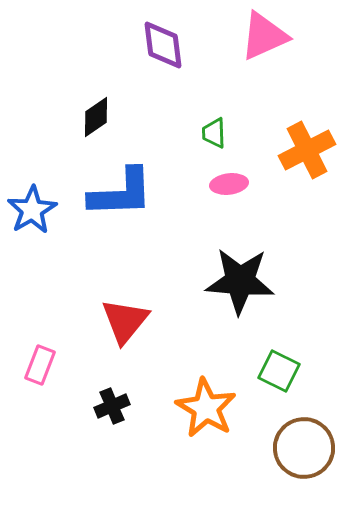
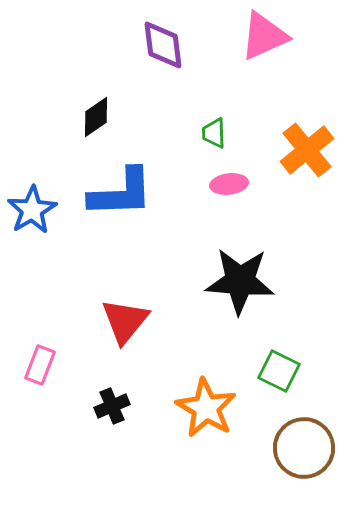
orange cross: rotated 12 degrees counterclockwise
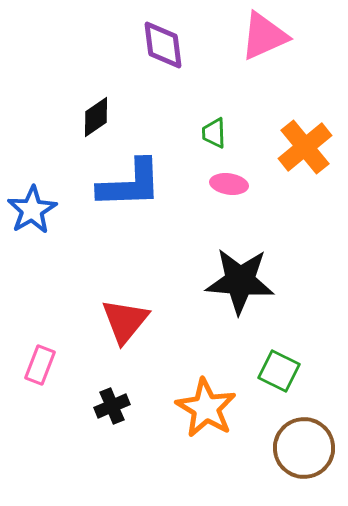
orange cross: moved 2 px left, 3 px up
pink ellipse: rotated 15 degrees clockwise
blue L-shape: moved 9 px right, 9 px up
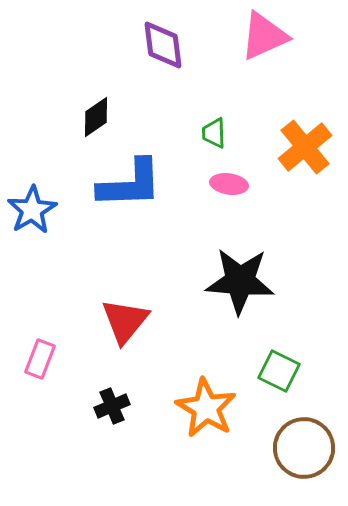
pink rectangle: moved 6 px up
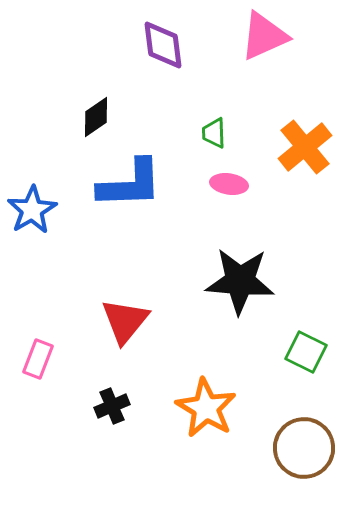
pink rectangle: moved 2 px left
green square: moved 27 px right, 19 px up
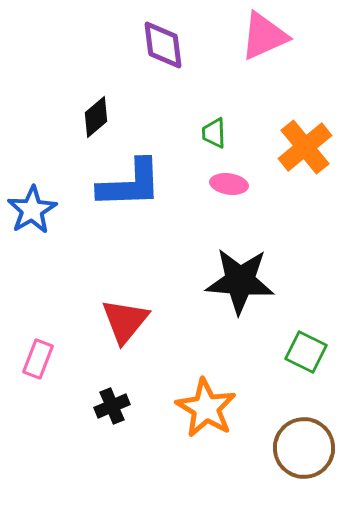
black diamond: rotated 6 degrees counterclockwise
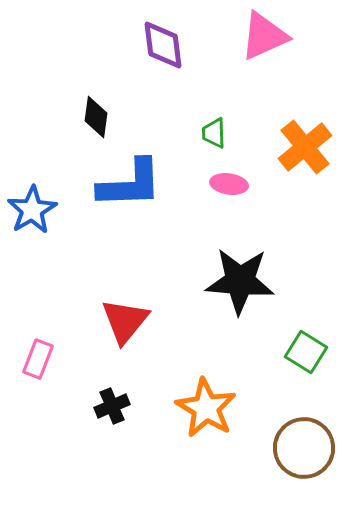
black diamond: rotated 42 degrees counterclockwise
green square: rotated 6 degrees clockwise
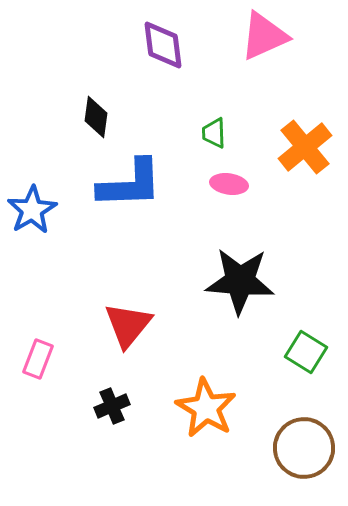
red triangle: moved 3 px right, 4 px down
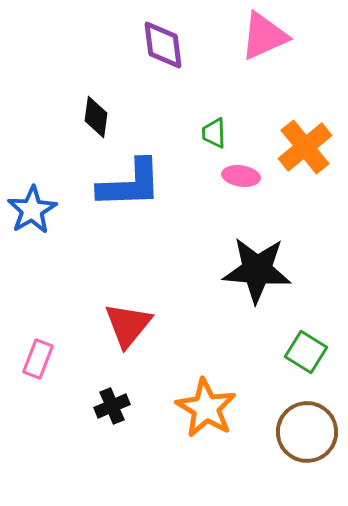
pink ellipse: moved 12 px right, 8 px up
black star: moved 17 px right, 11 px up
brown circle: moved 3 px right, 16 px up
